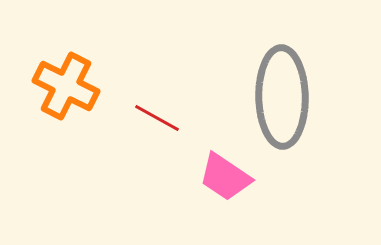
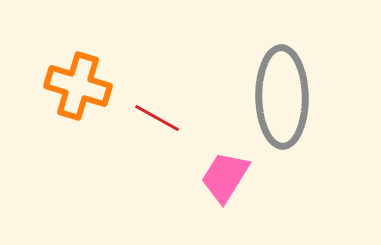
orange cross: moved 12 px right; rotated 10 degrees counterclockwise
pink trapezoid: rotated 88 degrees clockwise
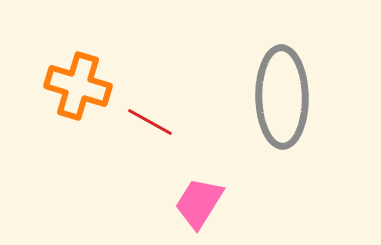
red line: moved 7 px left, 4 px down
pink trapezoid: moved 26 px left, 26 px down
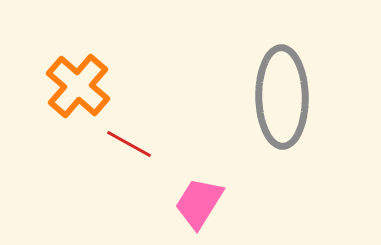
orange cross: rotated 24 degrees clockwise
red line: moved 21 px left, 22 px down
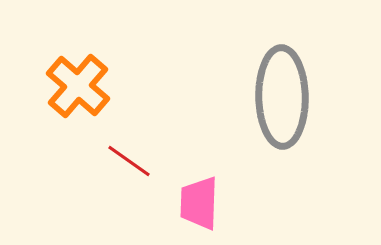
red line: moved 17 px down; rotated 6 degrees clockwise
pink trapezoid: rotated 30 degrees counterclockwise
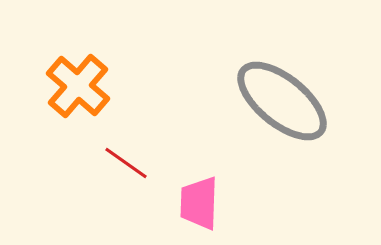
gray ellipse: moved 4 px down; rotated 50 degrees counterclockwise
red line: moved 3 px left, 2 px down
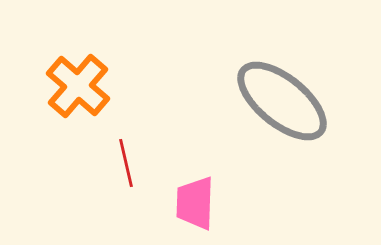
red line: rotated 42 degrees clockwise
pink trapezoid: moved 4 px left
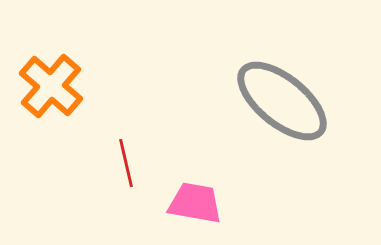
orange cross: moved 27 px left
pink trapezoid: rotated 98 degrees clockwise
